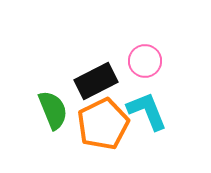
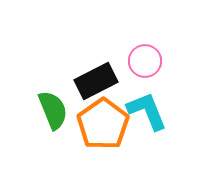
orange pentagon: rotated 9 degrees counterclockwise
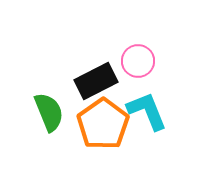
pink circle: moved 7 px left
green semicircle: moved 4 px left, 2 px down
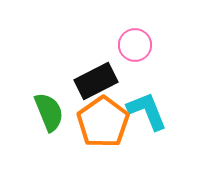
pink circle: moved 3 px left, 16 px up
orange pentagon: moved 2 px up
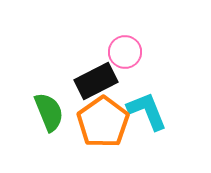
pink circle: moved 10 px left, 7 px down
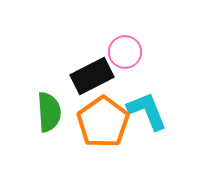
black rectangle: moved 4 px left, 5 px up
green semicircle: rotated 18 degrees clockwise
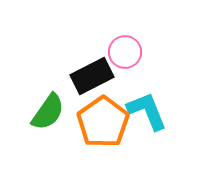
green semicircle: moved 1 px left; rotated 39 degrees clockwise
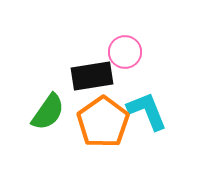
black rectangle: rotated 18 degrees clockwise
